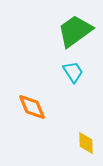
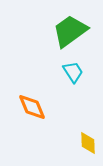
green trapezoid: moved 5 px left
yellow diamond: moved 2 px right
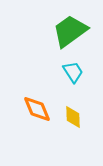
orange diamond: moved 5 px right, 2 px down
yellow diamond: moved 15 px left, 26 px up
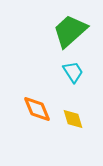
green trapezoid: rotated 6 degrees counterclockwise
yellow diamond: moved 2 px down; rotated 15 degrees counterclockwise
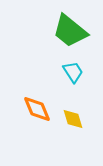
green trapezoid: rotated 99 degrees counterclockwise
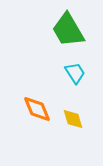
green trapezoid: moved 2 px left, 1 px up; rotated 21 degrees clockwise
cyan trapezoid: moved 2 px right, 1 px down
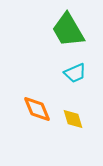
cyan trapezoid: rotated 100 degrees clockwise
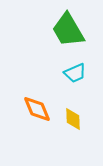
yellow diamond: rotated 15 degrees clockwise
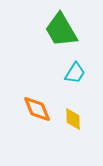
green trapezoid: moved 7 px left
cyan trapezoid: rotated 35 degrees counterclockwise
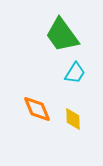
green trapezoid: moved 1 px right, 5 px down; rotated 6 degrees counterclockwise
